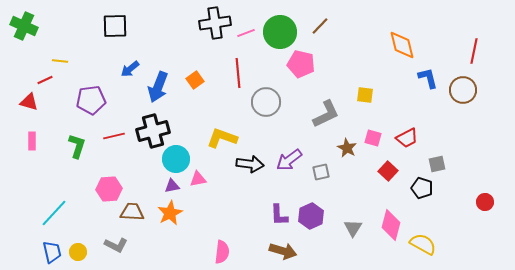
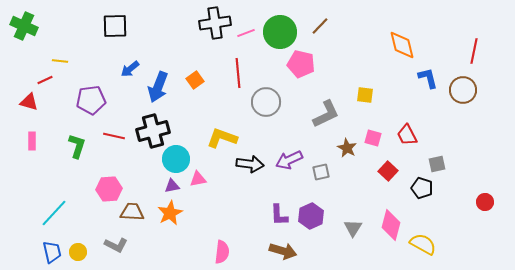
red line at (114, 136): rotated 25 degrees clockwise
red trapezoid at (407, 138): moved 3 px up; rotated 90 degrees clockwise
purple arrow at (289, 160): rotated 12 degrees clockwise
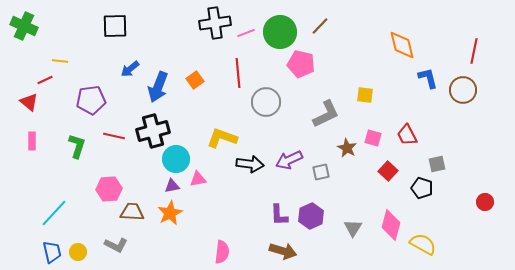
red triangle at (29, 102): rotated 24 degrees clockwise
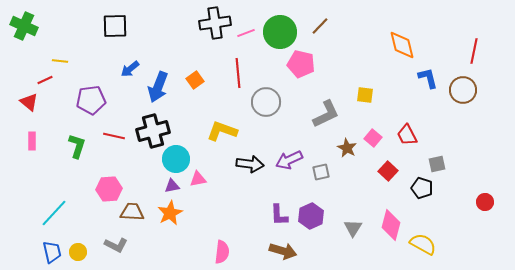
yellow L-shape at (222, 138): moved 7 px up
pink square at (373, 138): rotated 24 degrees clockwise
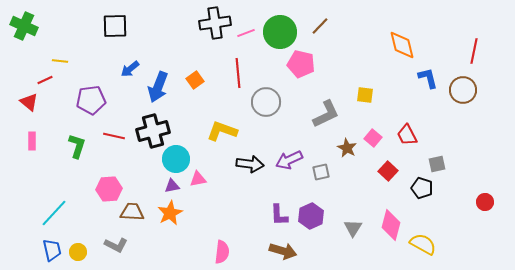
blue trapezoid at (52, 252): moved 2 px up
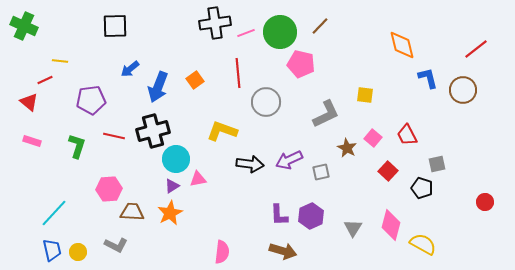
red line at (474, 51): moved 2 px right, 2 px up; rotated 40 degrees clockwise
pink rectangle at (32, 141): rotated 72 degrees counterclockwise
purple triangle at (172, 186): rotated 21 degrees counterclockwise
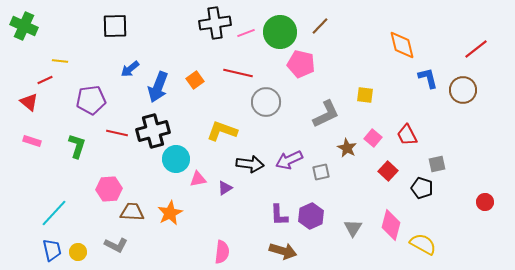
red line at (238, 73): rotated 72 degrees counterclockwise
red line at (114, 136): moved 3 px right, 3 px up
purple triangle at (172, 186): moved 53 px right, 2 px down
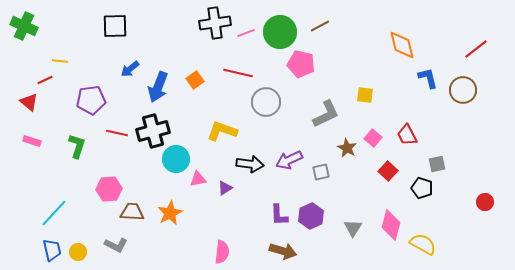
brown line at (320, 26): rotated 18 degrees clockwise
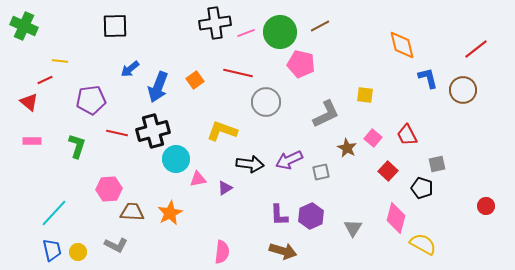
pink rectangle at (32, 141): rotated 18 degrees counterclockwise
red circle at (485, 202): moved 1 px right, 4 px down
pink diamond at (391, 225): moved 5 px right, 7 px up
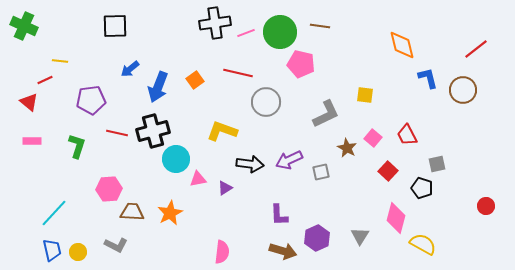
brown line at (320, 26): rotated 36 degrees clockwise
purple hexagon at (311, 216): moved 6 px right, 22 px down
gray triangle at (353, 228): moved 7 px right, 8 px down
